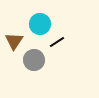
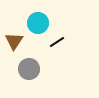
cyan circle: moved 2 px left, 1 px up
gray circle: moved 5 px left, 9 px down
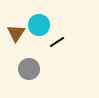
cyan circle: moved 1 px right, 2 px down
brown triangle: moved 2 px right, 8 px up
